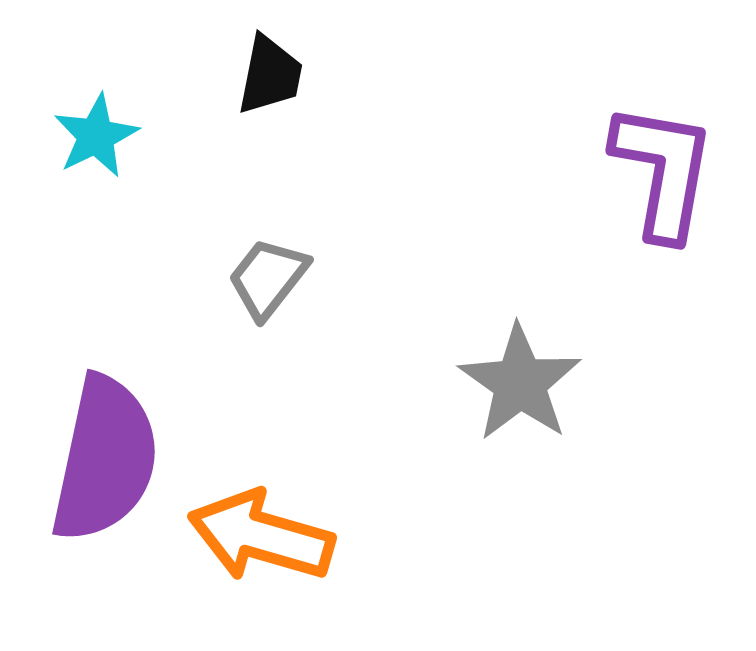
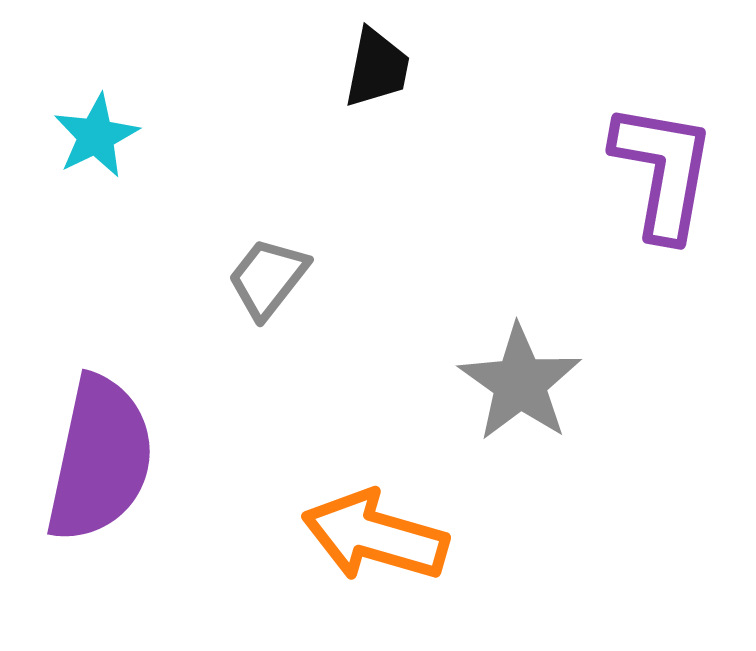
black trapezoid: moved 107 px right, 7 px up
purple semicircle: moved 5 px left
orange arrow: moved 114 px right
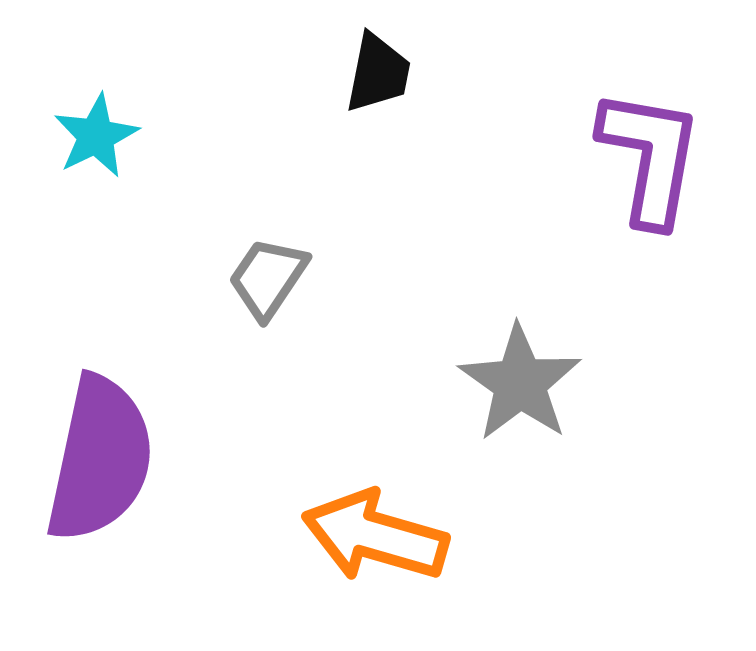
black trapezoid: moved 1 px right, 5 px down
purple L-shape: moved 13 px left, 14 px up
gray trapezoid: rotated 4 degrees counterclockwise
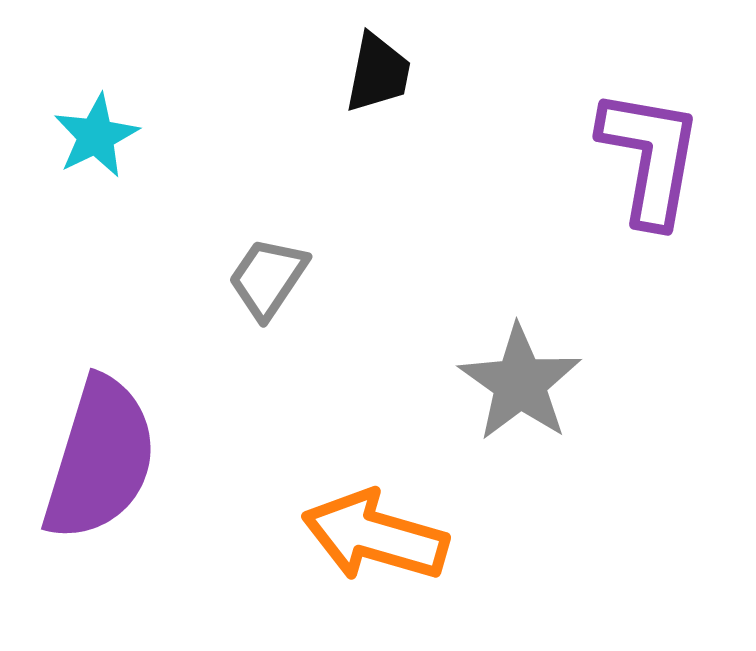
purple semicircle: rotated 5 degrees clockwise
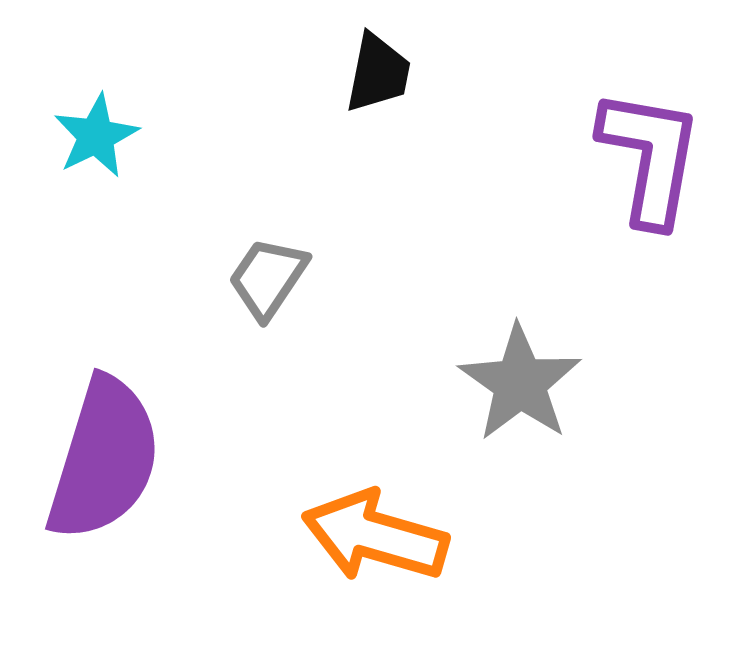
purple semicircle: moved 4 px right
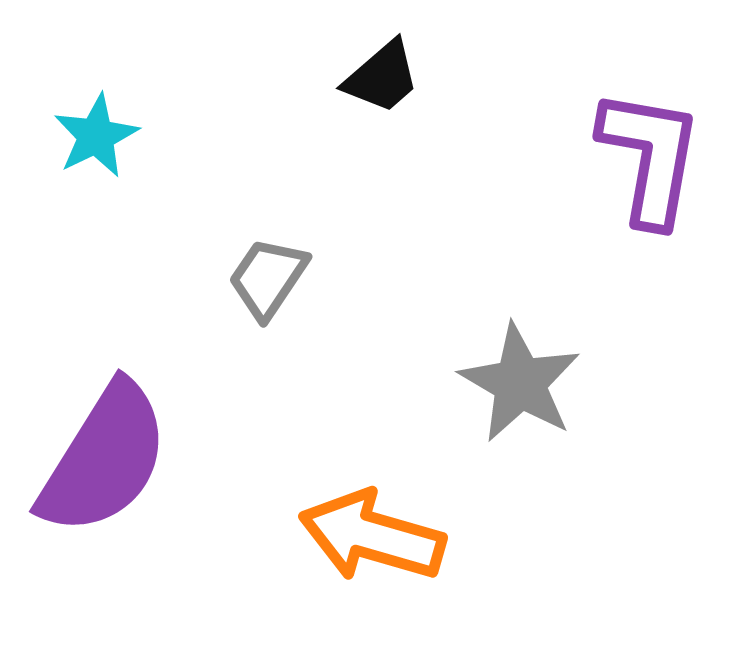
black trapezoid: moved 4 px right, 4 px down; rotated 38 degrees clockwise
gray star: rotated 5 degrees counterclockwise
purple semicircle: rotated 15 degrees clockwise
orange arrow: moved 3 px left
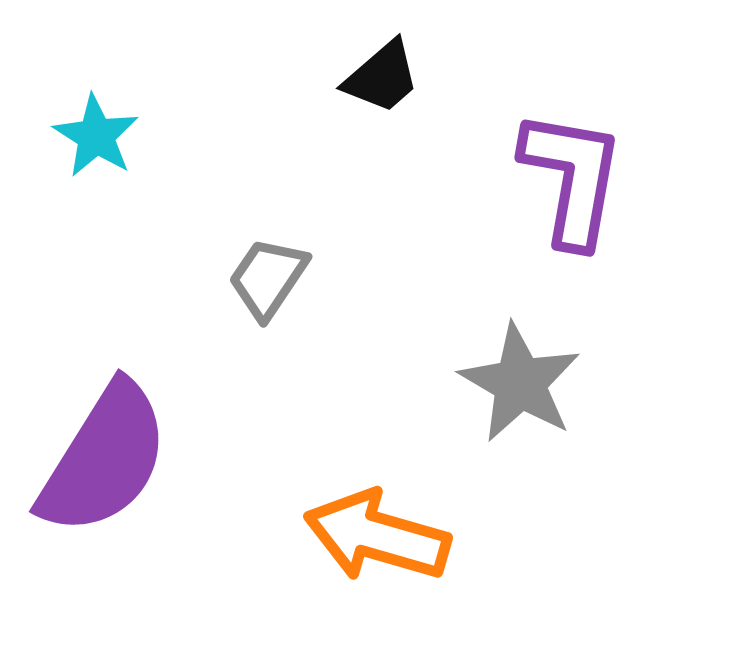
cyan star: rotated 14 degrees counterclockwise
purple L-shape: moved 78 px left, 21 px down
orange arrow: moved 5 px right
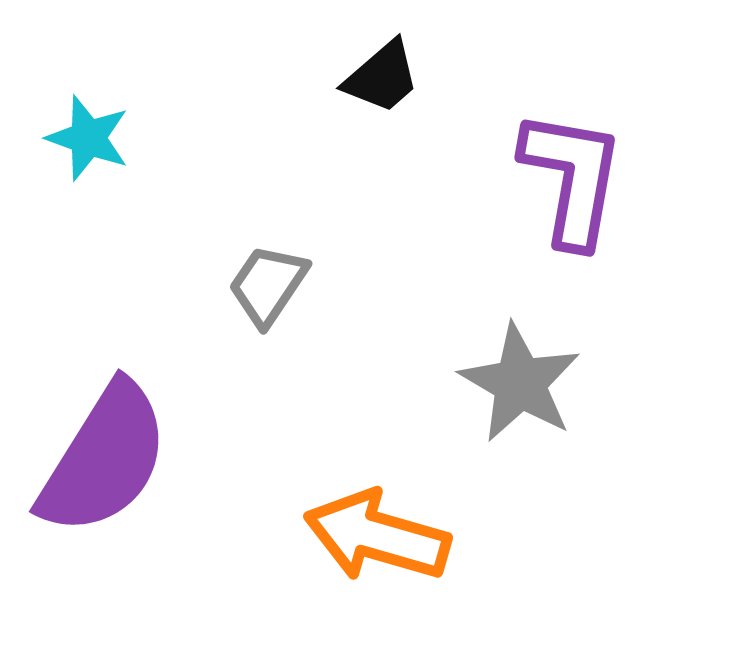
cyan star: moved 8 px left, 2 px down; rotated 12 degrees counterclockwise
gray trapezoid: moved 7 px down
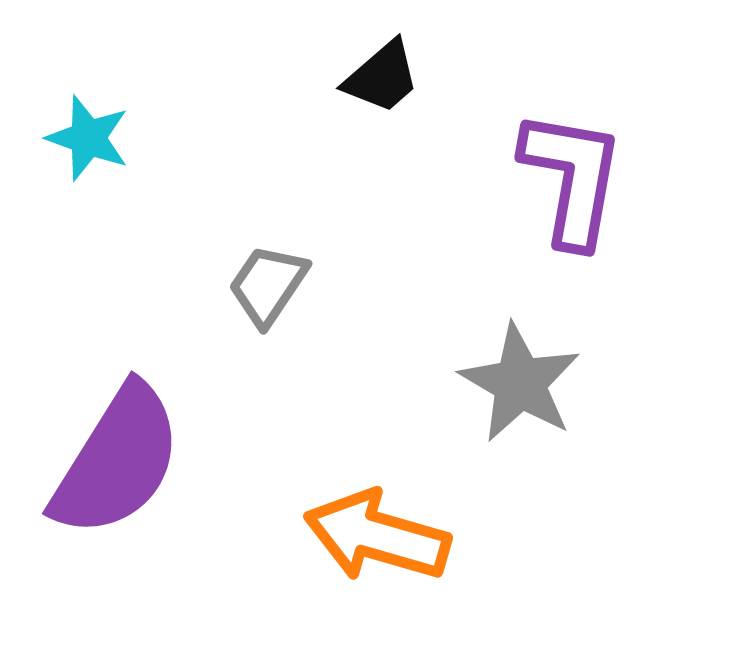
purple semicircle: moved 13 px right, 2 px down
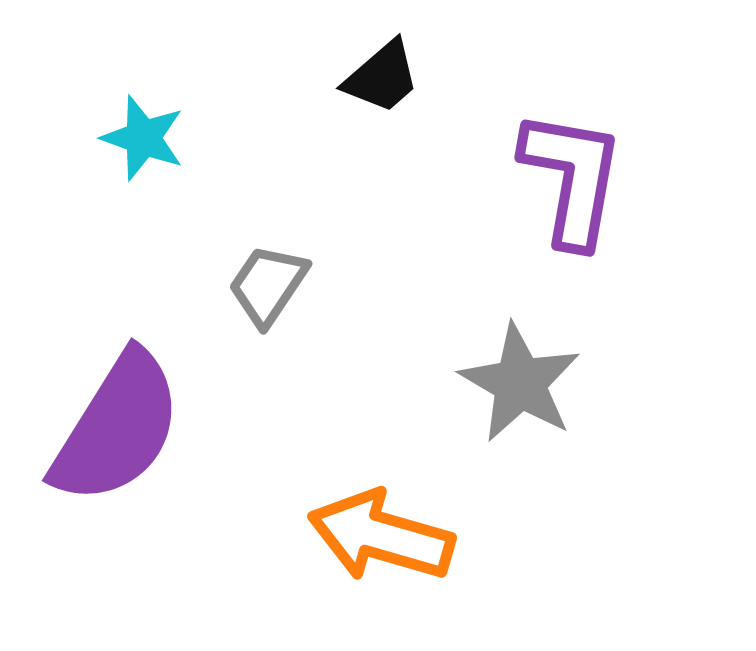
cyan star: moved 55 px right
purple semicircle: moved 33 px up
orange arrow: moved 4 px right
